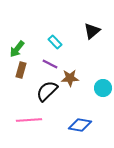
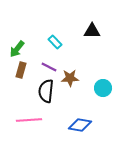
black triangle: rotated 42 degrees clockwise
purple line: moved 1 px left, 3 px down
black semicircle: moved 1 px left; rotated 40 degrees counterclockwise
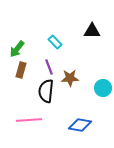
purple line: rotated 42 degrees clockwise
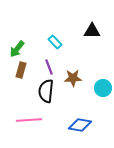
brown star: moved 3 px right
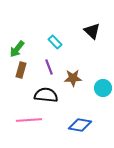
black triangle: rotated 42 degrees clockwise
black semicircle: moved 4 px down; rotated 90 degrees clockwise
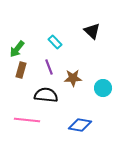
pink line: moved 2 px left; rotated 10 degrees clockwise
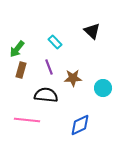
blue diamond: rotated 35 degrees counterclockwise
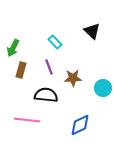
green arrow: moved 4 px left, 1 px up; rotated 12 degrees counterclockwise
